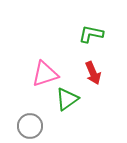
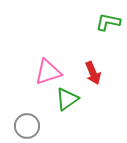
green L-shape: moved 17 px right, 12 px up
pink triangle: moved 3 px right, 2 px up
gray circle: moved 3 px left
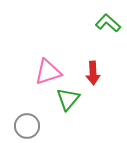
green L-shape: moved 1 px down; rotated 30 degrees clockwise
red arrow: rotated 20 degrees clockwise
green triangle: moved 1 px right; rotated 15 degrees counterclockwise
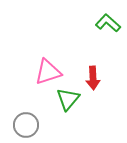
red arrow: moved 5 px down
gray circle: moved 1 px left, 1 px up
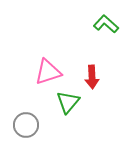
green L-shape: moved 2 px left, 1 px down
red arrow: moved 1 px left, 1 px up
green triangle: moved 3 px down
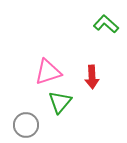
green triangle: moved 8 px left
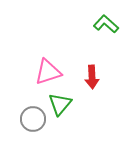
green triangle: moved 2 px down
gray circle: moved 7 px right, 6 px up
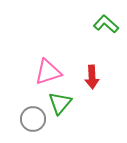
green triangle: moved 1 px up
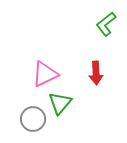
green L-shape: rotated 80 degrees counterclockwise
pink triangle: moved 3 px left, 2 px down; rotated 8 degrees counterclockwise
red arrow: moved 4 px right, 4 px up
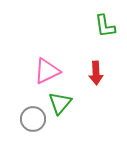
green L-shape: moved 1 px left, 2 px down; rotated 60 degrees counterclockwise
pink triangle: moved 2 px right, 3 px up
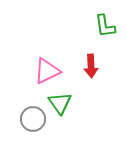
red arrow: moved 5 px left, 7 px up
green triangle: rotated 15 degrees counterclockwise
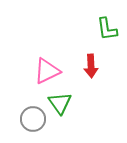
green L-shape: moved 2 px right, 3 px down
